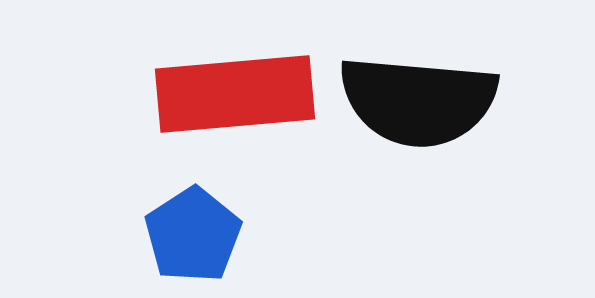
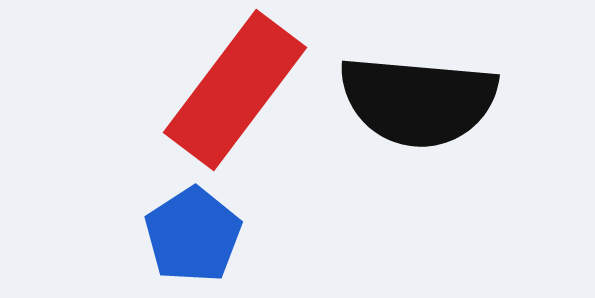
red rectangle: moved 4 px up; rotated 48 degrees counterclockwise
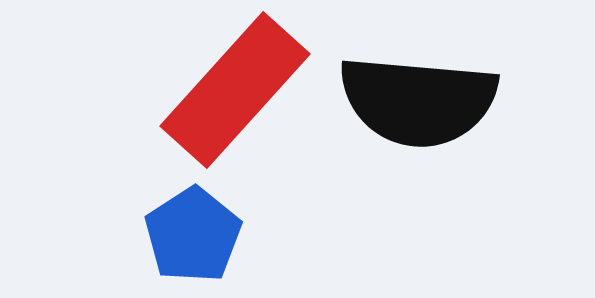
red rectangle: rotated 5 degrees clockwise
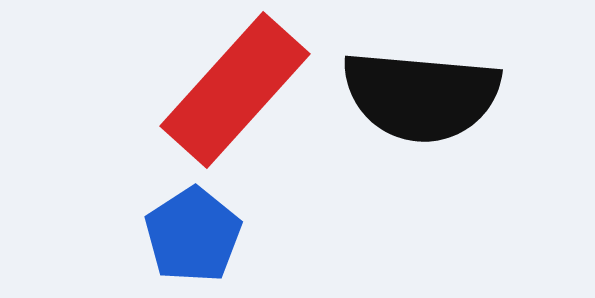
black semicircle: moved 3 px right, 5 px up
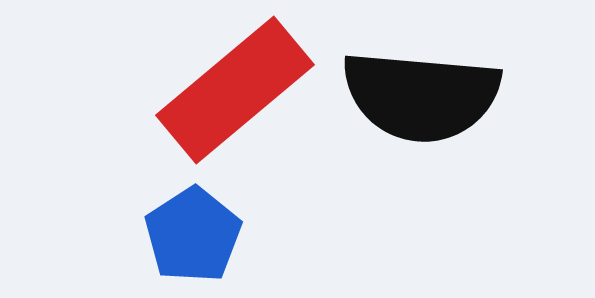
red rectangle: rotated 8 degrees clockwise
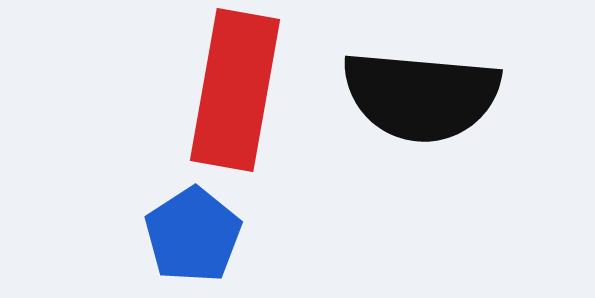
red rectangle: rotated 40 degrees counterclockwise
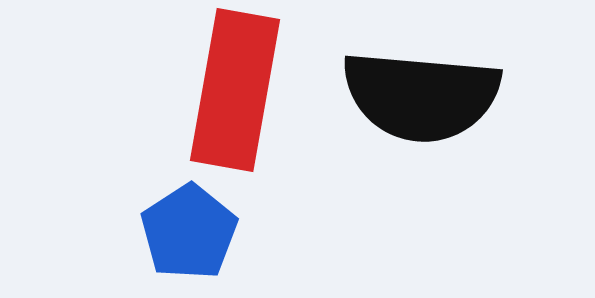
blue pentagon: moved 4 px left, 3 px up
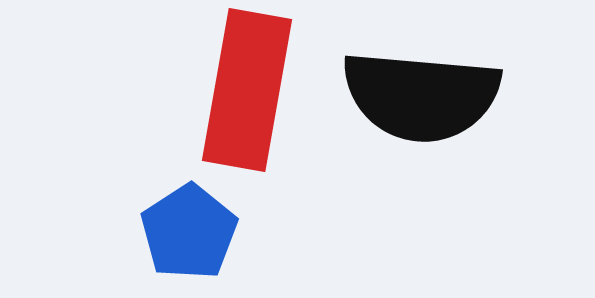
red rectangle: moved 12 px right
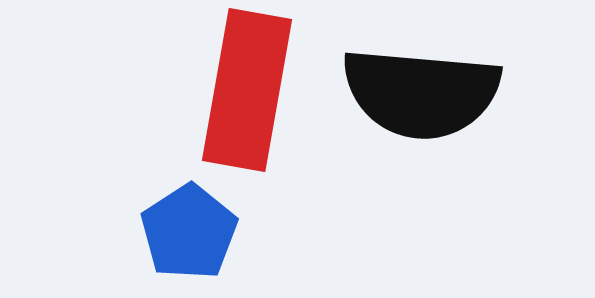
black semicircle: moved 3 px up
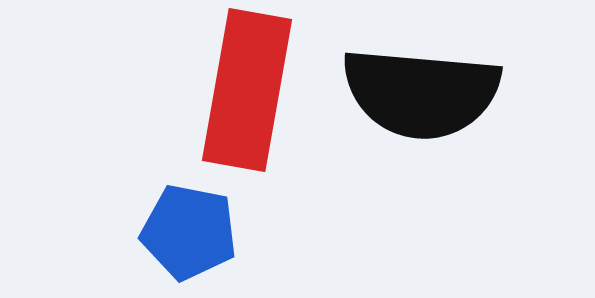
blue pentagon: rotated 28 degrees counterclockwise
